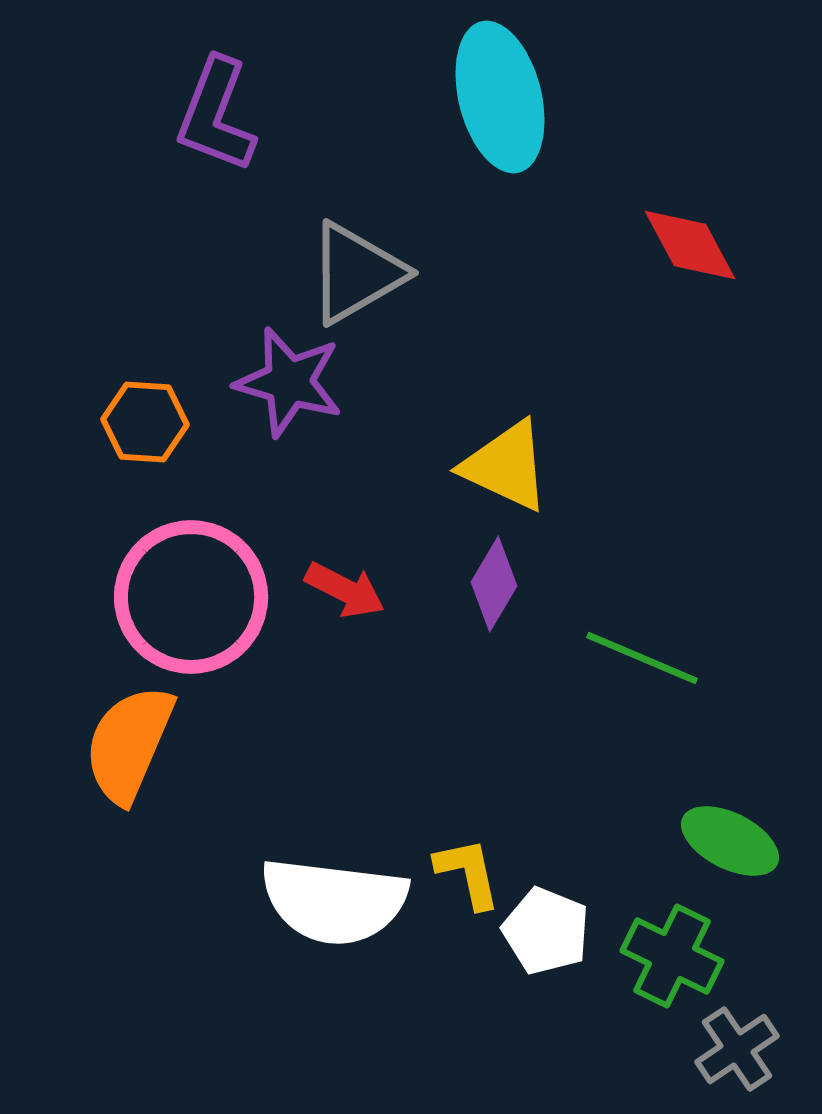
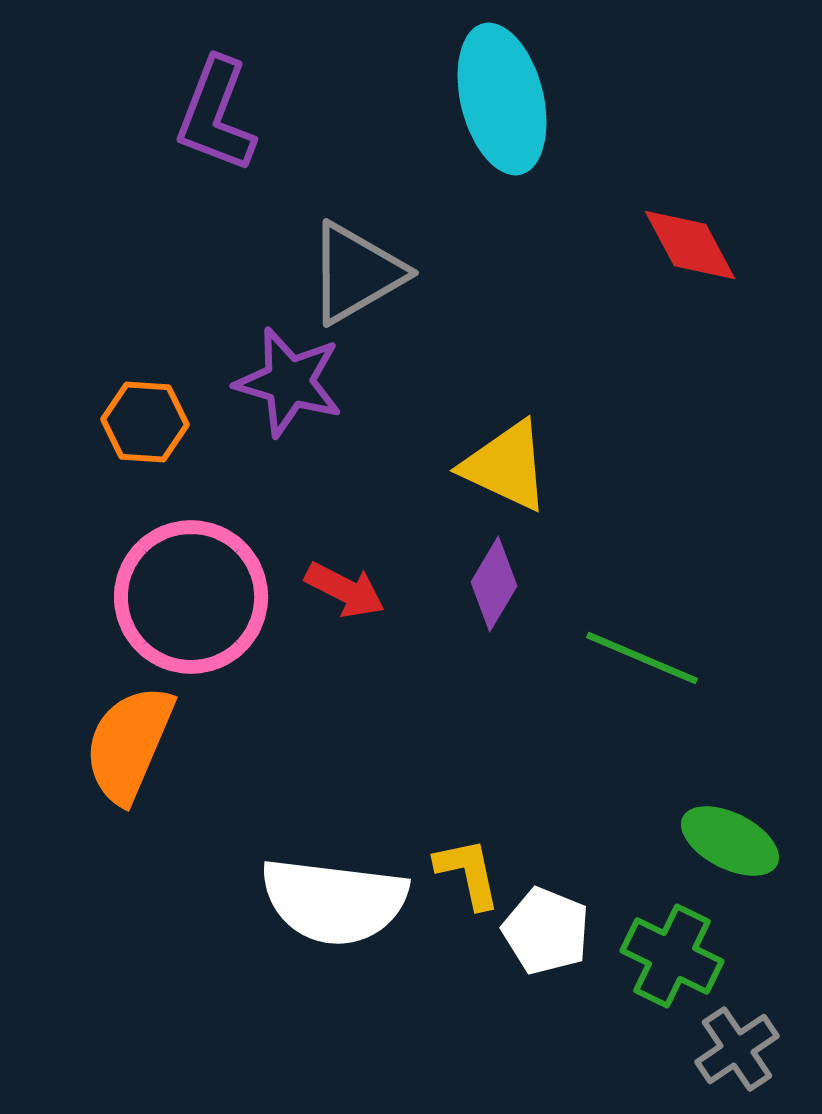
cyan ellipse: moved 2 px right, 2 px down
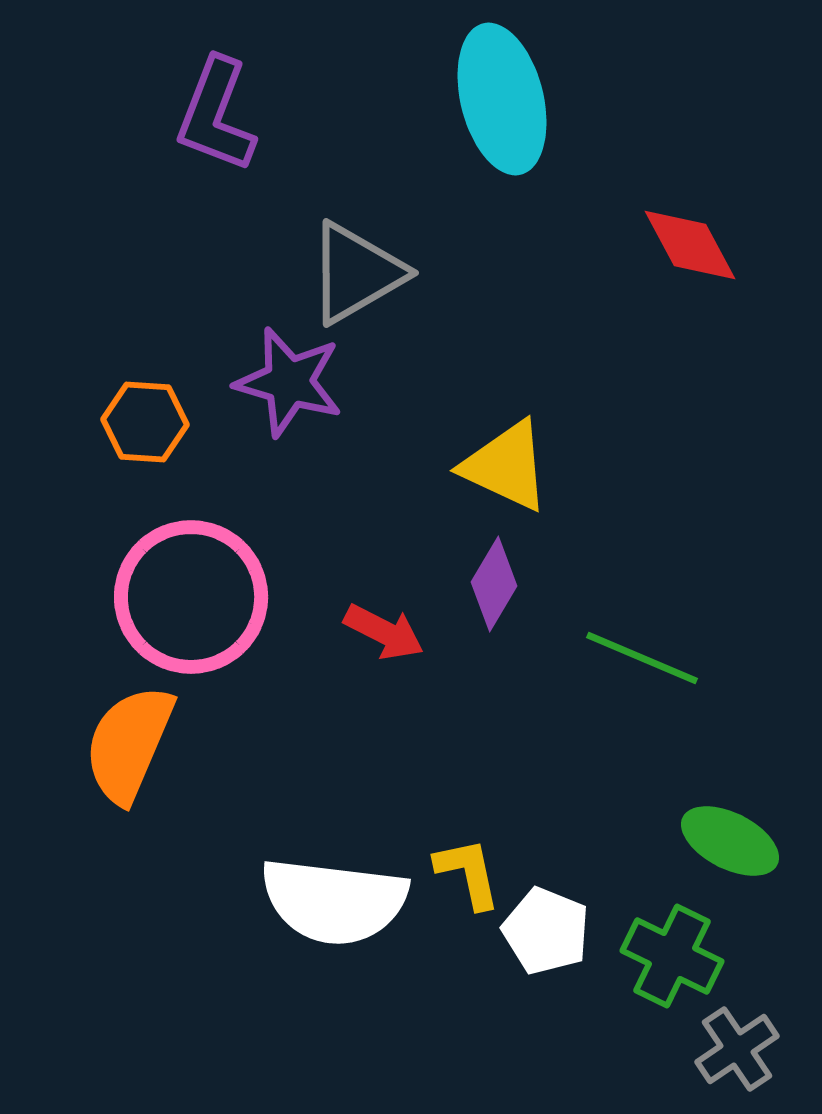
red arrow: moved 39 px right, 42 px down
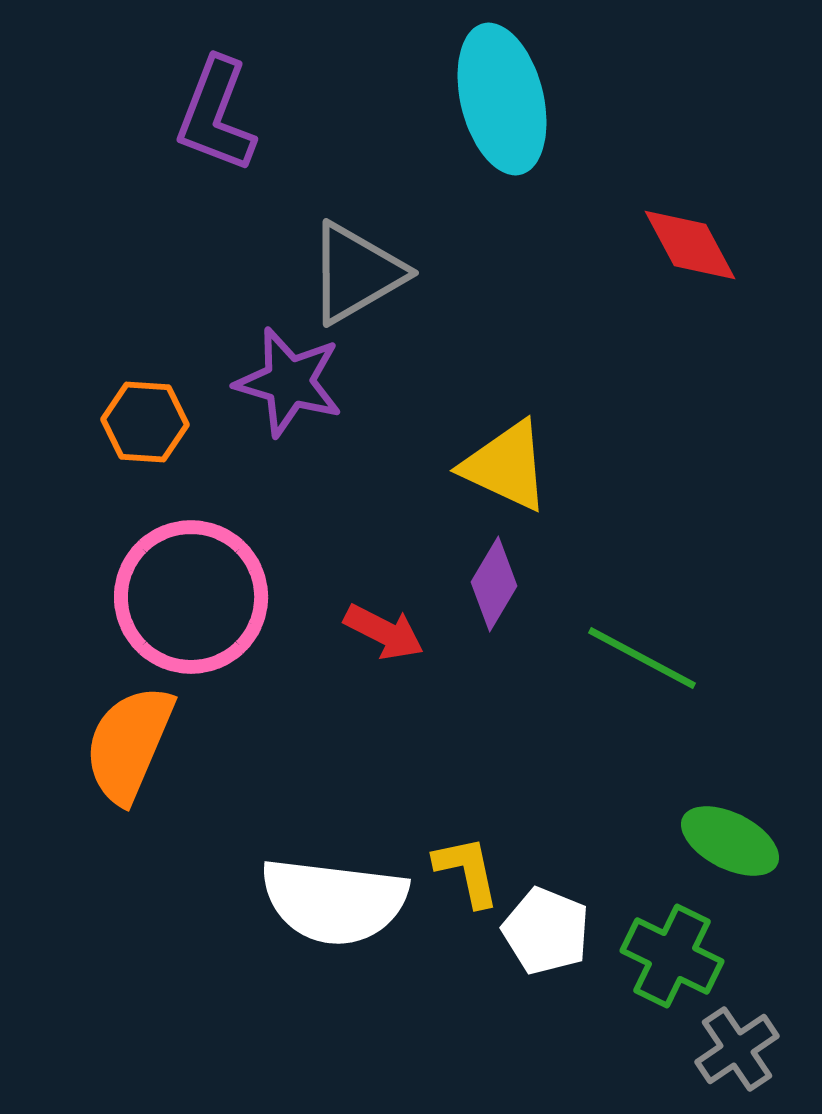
green line: rotated 5 degrees clockwise
yellow L-shape: moved 1 px left, 2 px up
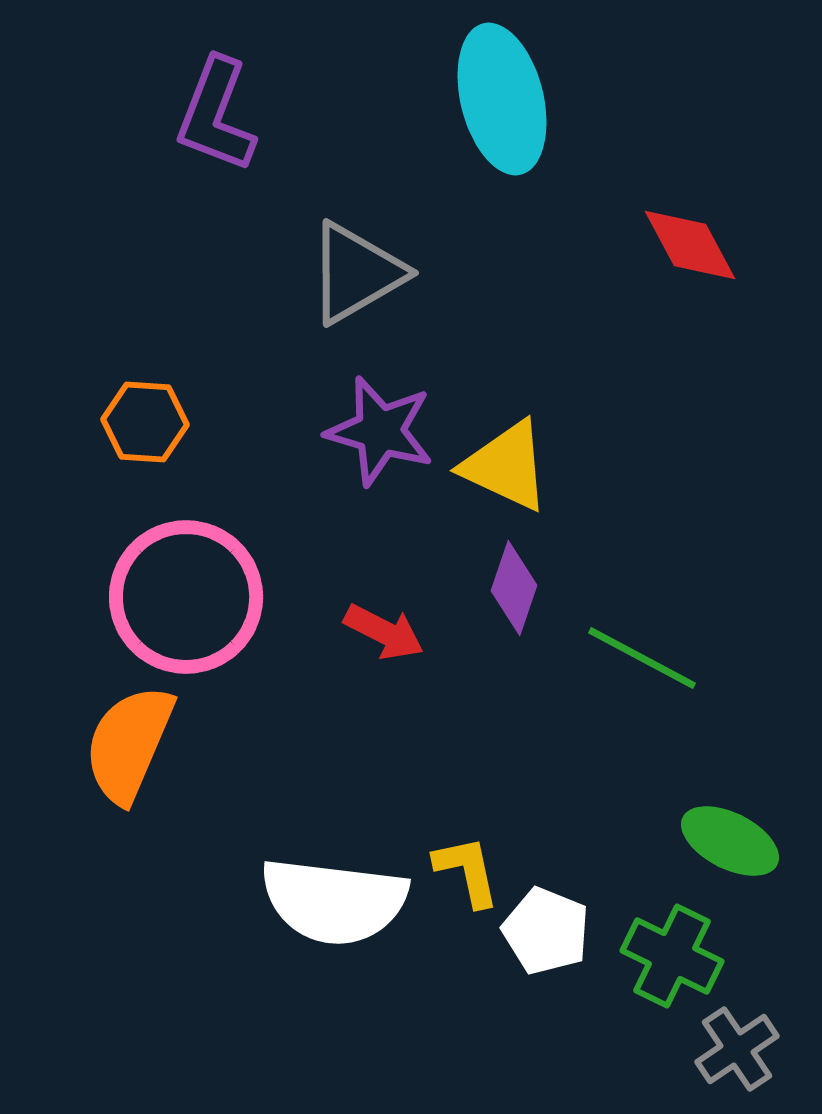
purple star: moved 91 px right, 49 px down
purple diamond: moved 20 px right, 4 px down; rotated 12 degrees counterclockwise
pink circle: moved 5 px left
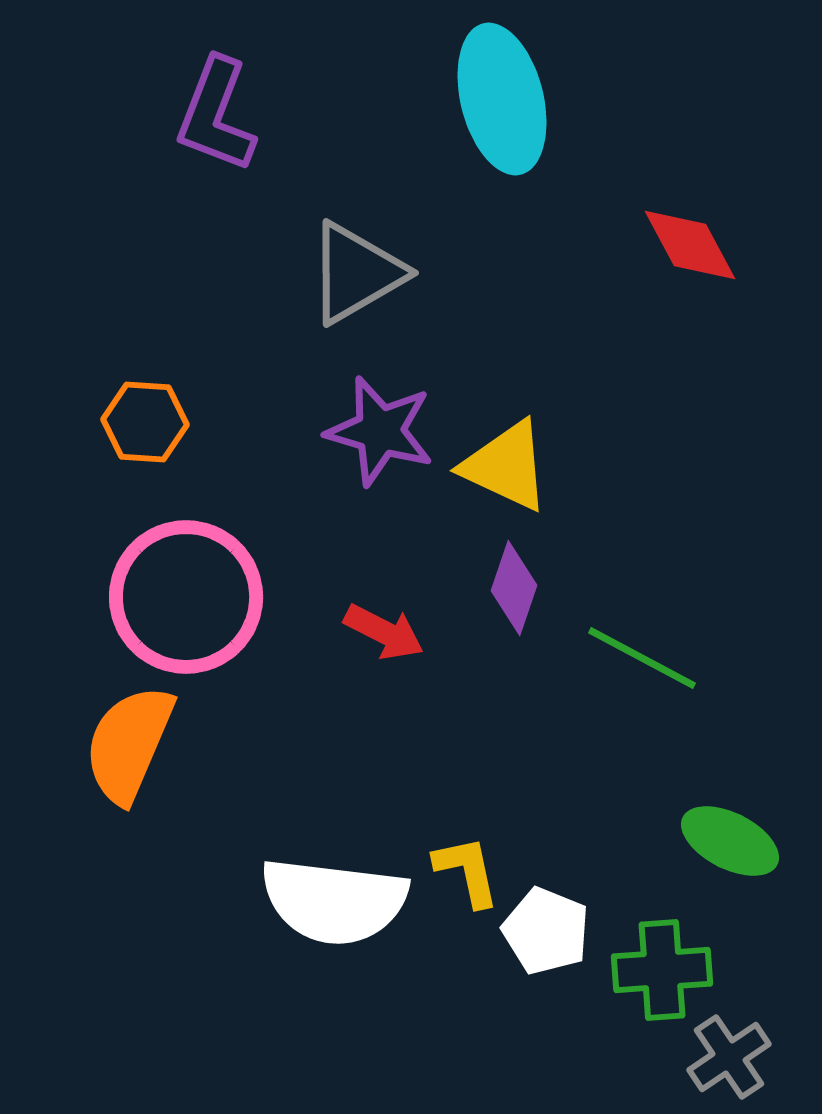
green cross: moved 10 px left, 14 px down; rotated 30 degrees counterclockwise
gray cross: moved 8 px left, 8 px down
